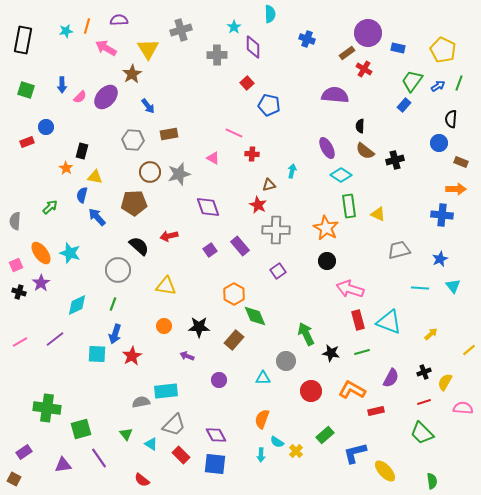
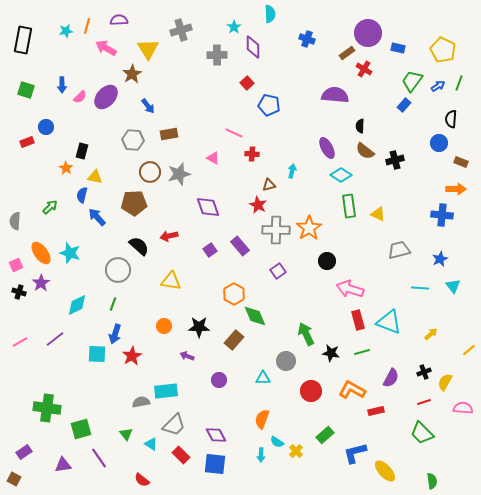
orange star at (326, 228): moved 17 px left; rotated 10 degrees clockwise
yellow triangle at (166, 286): moved 5 px right, 5 px up
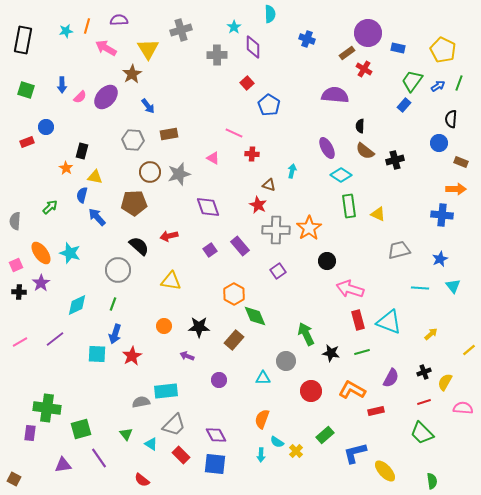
blue pentagon at (269, 105): rotated 20 degrees clockwise
brown triangle at (269, 185): rotated 32 degrees clockwise
black cross at (19, 292): rotated 16 degrees counterclockwise
purple rectangle at (24, 452): moved 6 px right, 19 px up; rotated 49 degrees counterclockwise
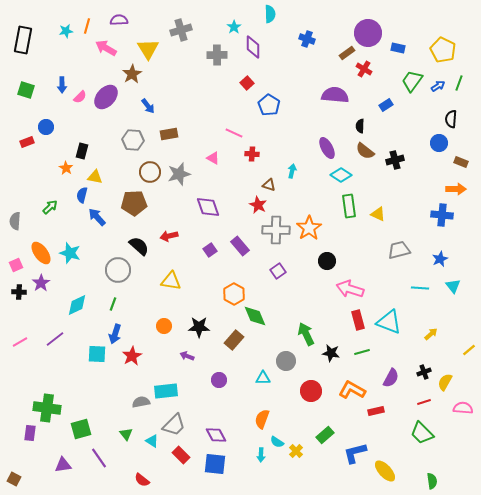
blue rectangle at (404, 105): moved 18 px left; rotated 16 degrees clockwise
cyan triangle at (151, 444): moved 1 px right, 3 px up
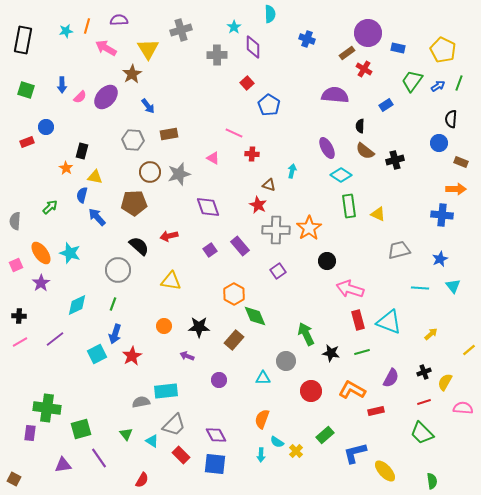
black cross at (19, 292): moved 24 px down
cyan square at (97, 354): rotated 30 degrees counterclockwise
red semicircle at (142, 480): rotated 98 degrees counterclockwise
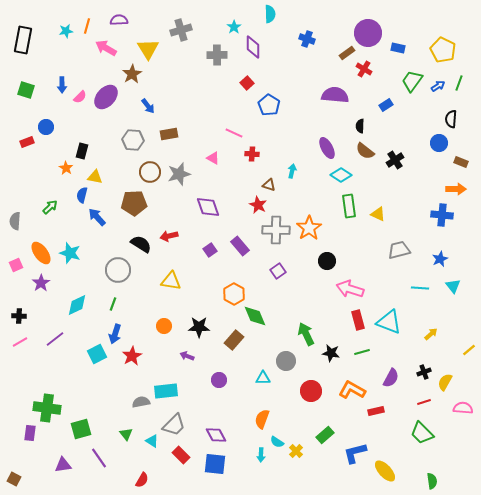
black cross at (395, 160): rotated 18 degrees counterclockwise
black semicircle at (139, 246): moved 2 px right, 2 px up; rotated 10 degrees counterclockwise
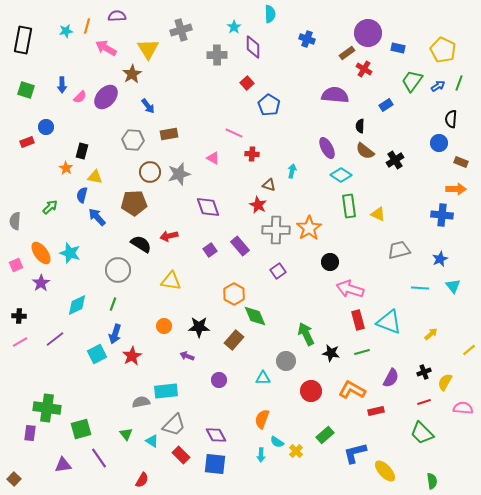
purple semicircle at (119, 20): moved 2 px left, 4 px up
black circle at (327, 261): moved 3 px right, 1 px down
brown square at (14, 479): rotated 16 degrees clockwise
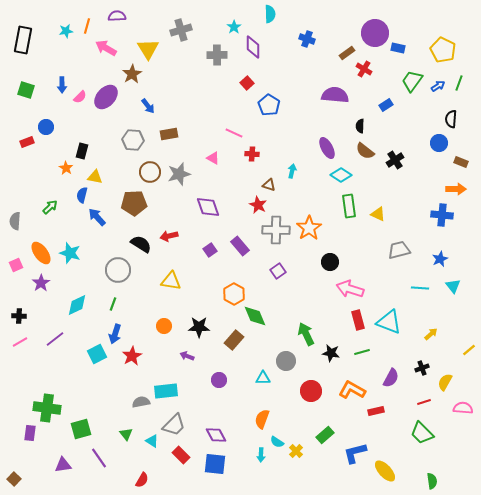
purple circle at (368, 33): moved 7 px right
black cross at (424, 372): moved 2 px left, 4 px up
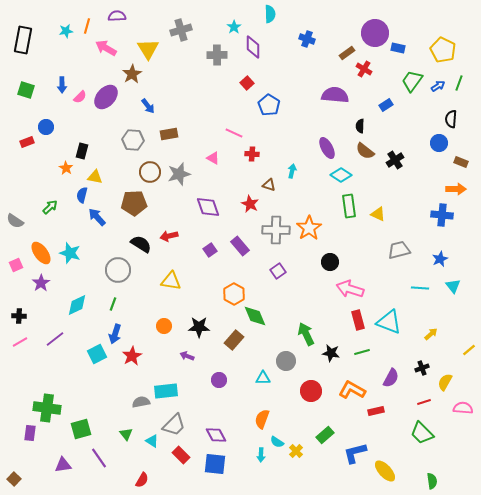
red star at (258, 205): moved 8 px left, 1 px up
gray semicircle at (15, 221): rotated 60 degrees counterclockwise
